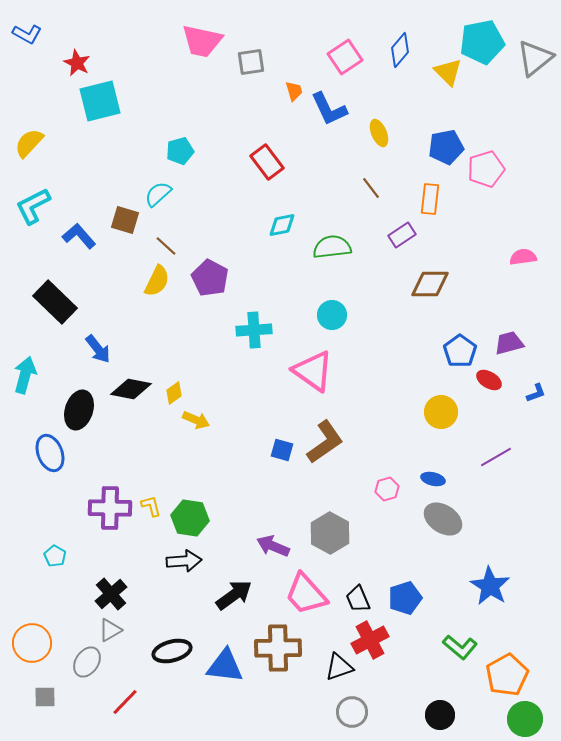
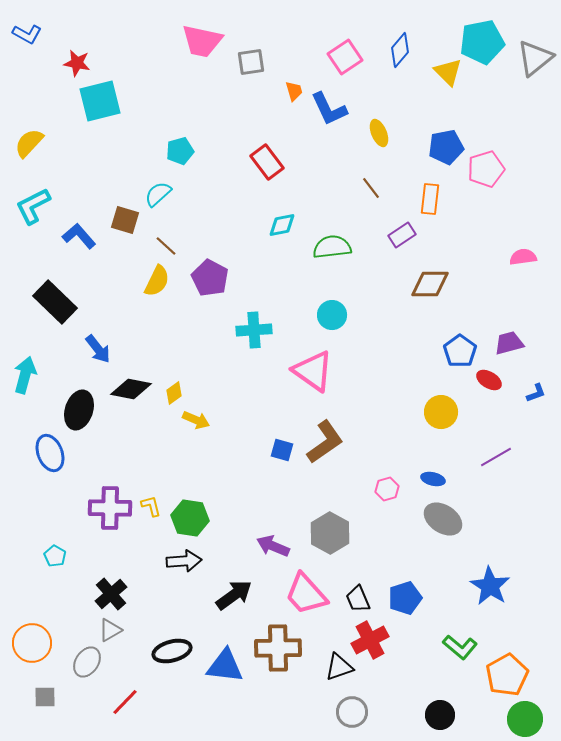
red star at (77, 63): rotated 16 degrees counterclockwise
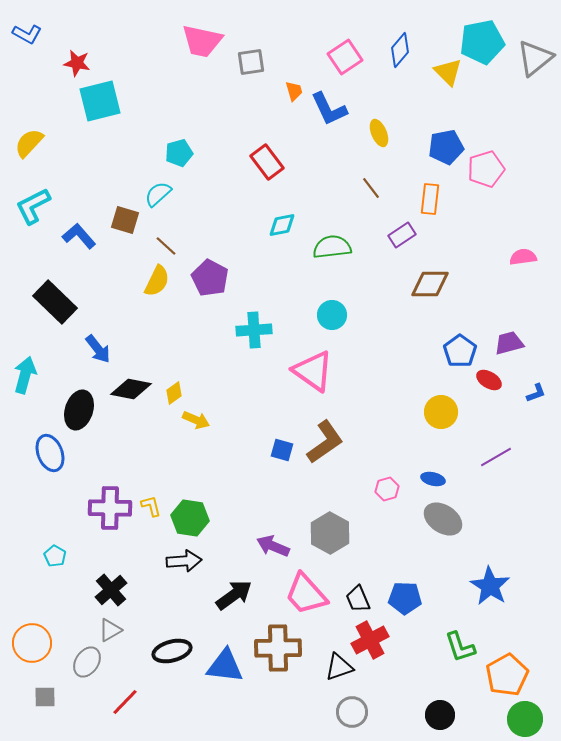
cyan pentagon at (180, 151): moved 1 px left, 2 px down
black cross at (111, 594): moved 4 px up
blue pentagon at (405, 598): rotated 20 degrees clockwise
green L-shape at (460, 647): rotated 32 degrees clockwise
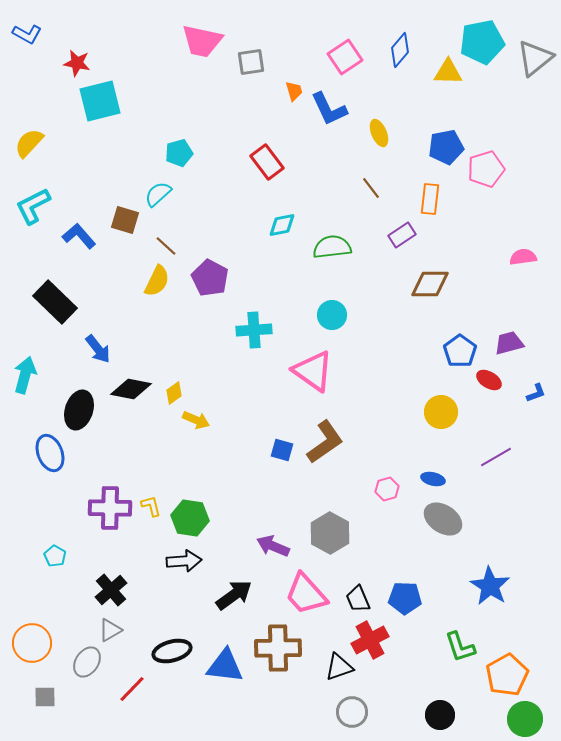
yellow triangle at (448, 72): rotated 44 degrees counterclockwise
red line at (125, 702): moved 7 px right, 13 px up
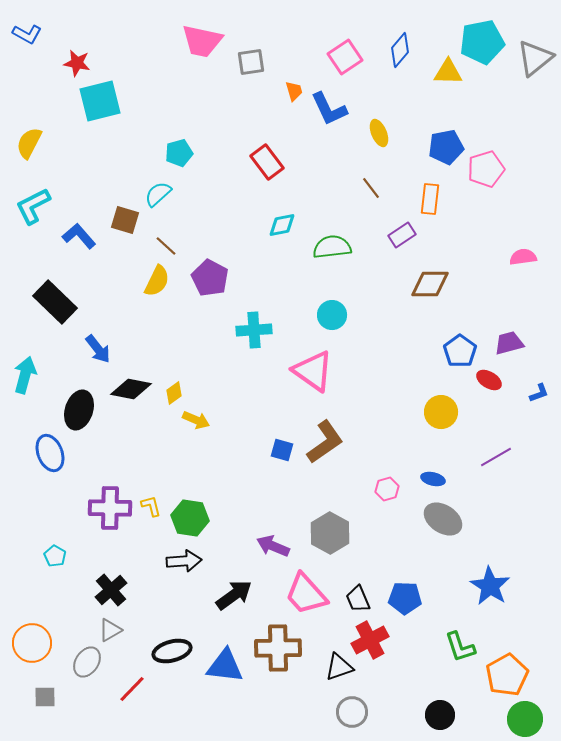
yellow semicircle at (29, 143): rotated 16 degrees counterclockwise
blue L-shape at (536, 393): moved 3 px right
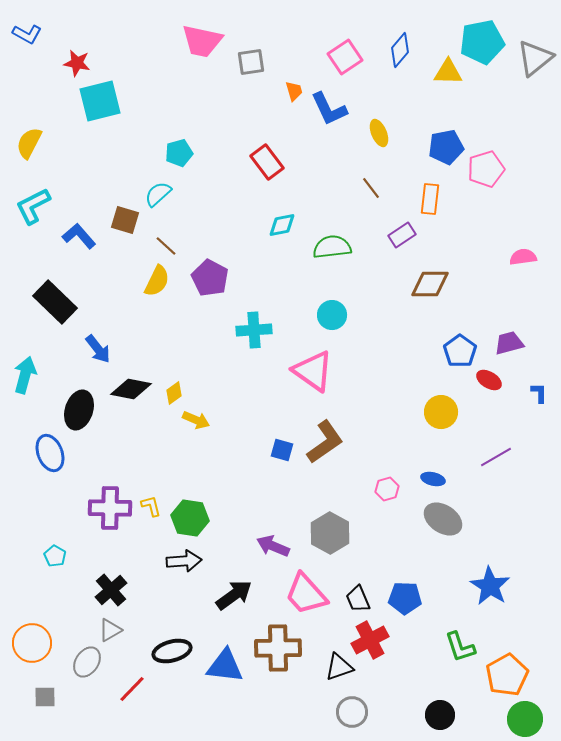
blue L-shape at (539, 393): rotated 70 degrees counterclockwise
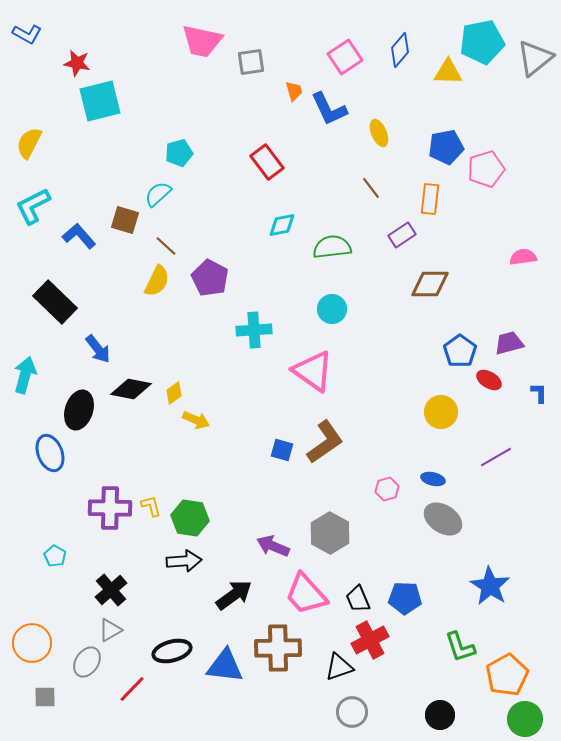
cyan circle at (332, 315): moved 6 px up
